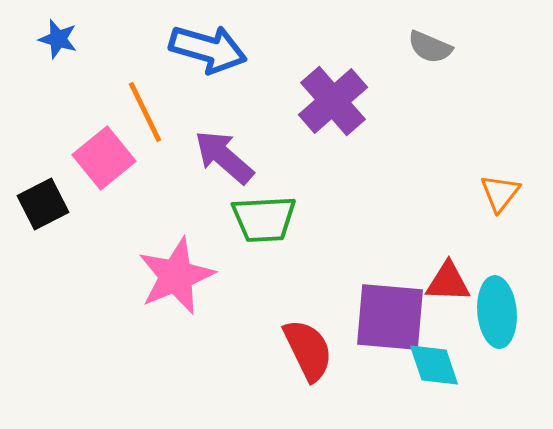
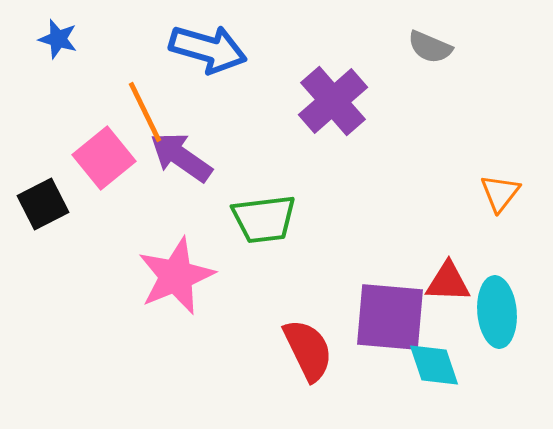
purple arrow: moved 43 px left; rotated 6 degrees counterclockwise
green trapezoid: rotated 4 degrees counterclockwise
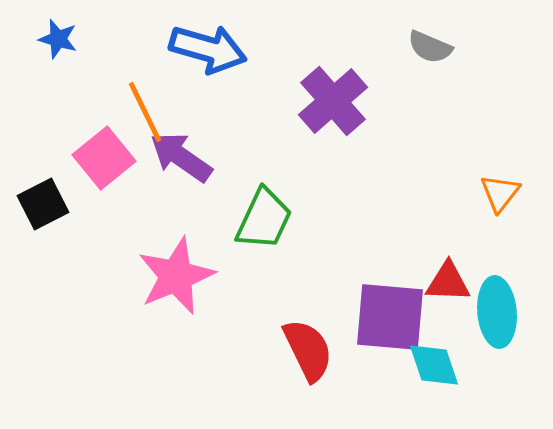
green trapezoid: rotated 58 degrees counterclockwise
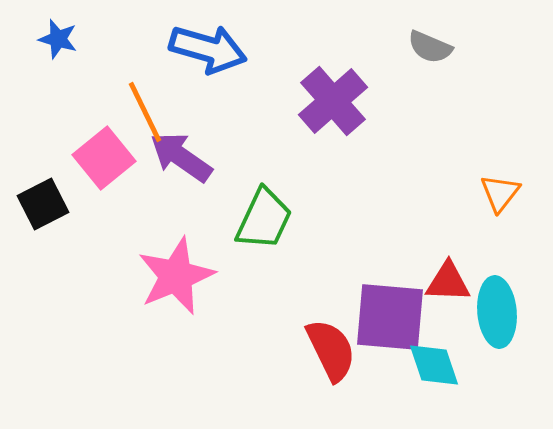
red semicircle: moved 23 px right
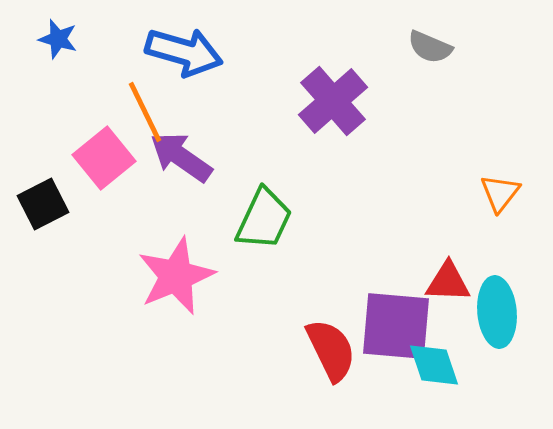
blue arrow: moved 24 px left, 3 px down
purple square: moved 6 px right, 9 px down
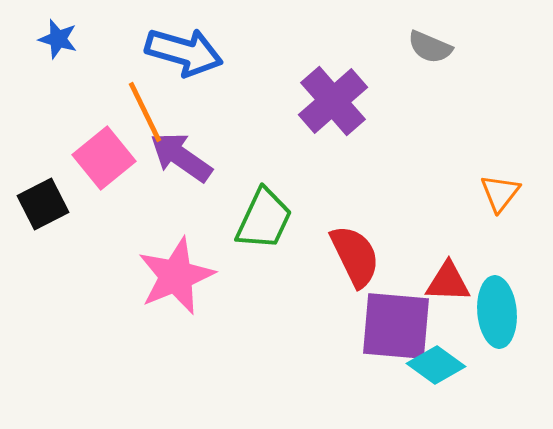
red semicircle: moved 24 px right, 94 px up
cyan diamond: moved 2 px right; rotated 36 degrees counterclockwise
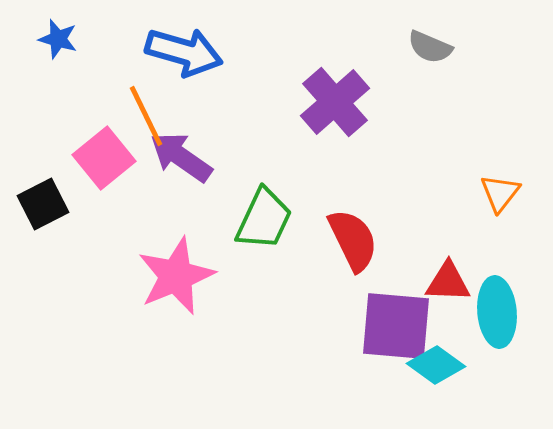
purple cross: moved 2 px right, 1 px down
orange line: moved 1 px right, 4 px down
red semicircle: moved 2 px left, 16 px up
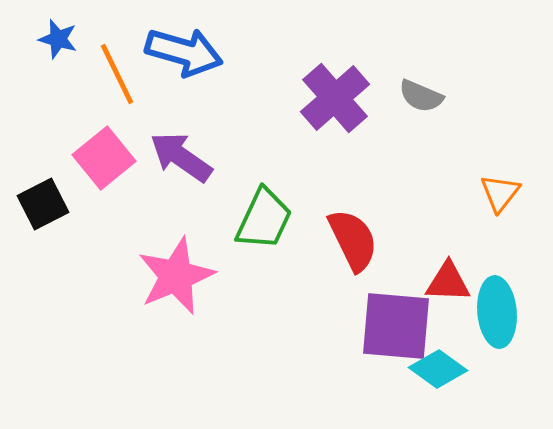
gray semicircle: moved 9 px left, 49 px down
purple cross: moved 4 px up
orange line: moved 29 px left, 42 px up
cyan diamond: moved 2 px right, 4 px down
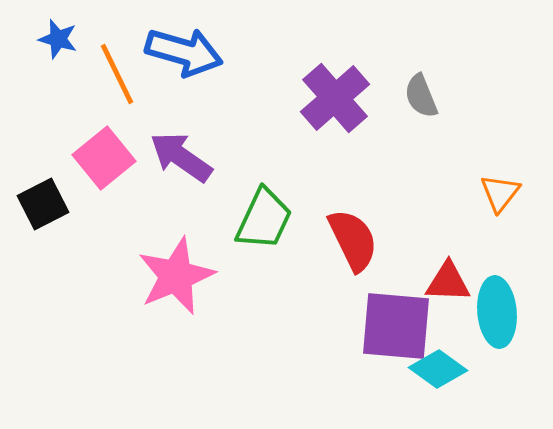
gray semicircle: rotated 45 degrees clockwise
